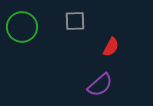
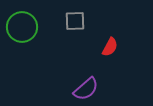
red semicircle: moved 1 px left
purple semicircle: moved 14 px left, 4 px down
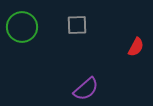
gray square: moved 2 px right, 4 px down
red semicircle: moved 26 px right
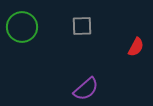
gray square: moved 5 px right, 1 px down
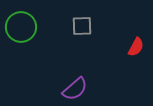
green circle: moved 1 px left
purple semicircle: moved 11 px left
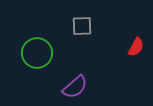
green circle: moved 16 px right, 26 px down
purple semicircle: moved 2 px up
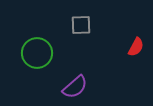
gray square: moved 1 px left, 1 px up
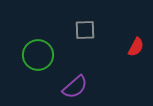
gray square: moved 4 px right, 5 px down
green circle: moved 1 px right, 2 px down
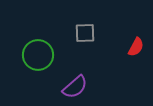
gray square: moved 3 px down
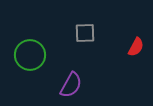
green circle: moved 8 px left
purple semicircle: moved 4 px left, 2 px up; rotated 20 degrees counterclockwise
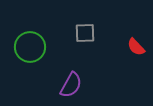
red semicircle: rotated 108 degrees clockwise
green circle: moved 8 px up
